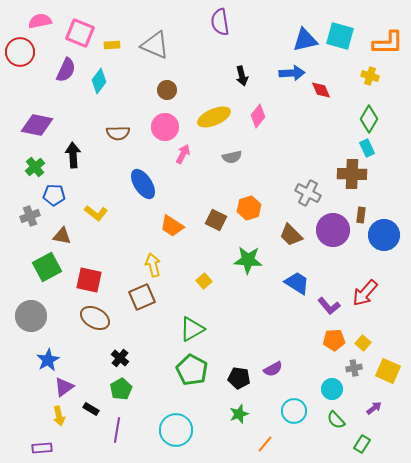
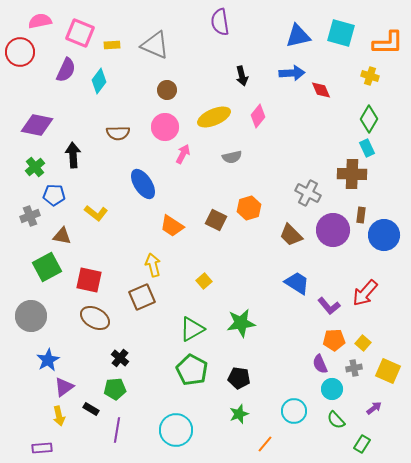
cyan square at (340, 36): moved 1 px right, 3 px up
blue triangle at (305, 40): moved 7 px left, 4 px up
green star at (248, 260): moved 7 px left, 63 px down; rotated 12 degrees counterclockwise
purple semicircle at (273, 369): moved 47 px right, 5 px up; rotated 96 degrees clockwise
green pentagon at (121, 389): moved 6 px left; rotated 25 degrees clockwise
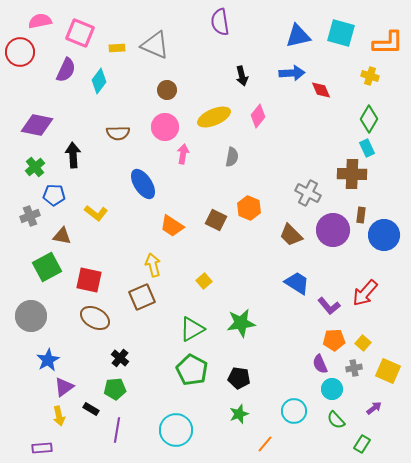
yellow rectangle at (112, 45): moved 5 px right, 3 px down
pink arrow at (183, 154): rotated 18 degrees counterclockwise
gray semicircle at (232, 157): rotated 66 degrees counterclockwise
orange hexagon at (249, 208): rotated 20 degrees counterclockwise
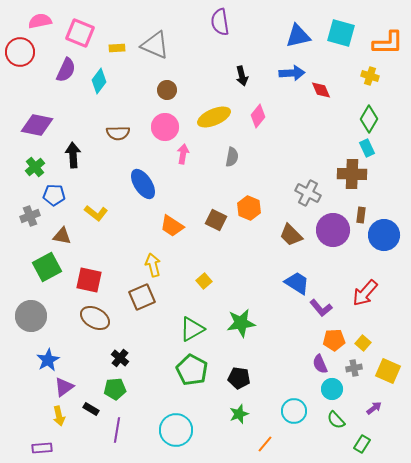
purple L-shape at (329, 306): moved 8 px left, 2 px down
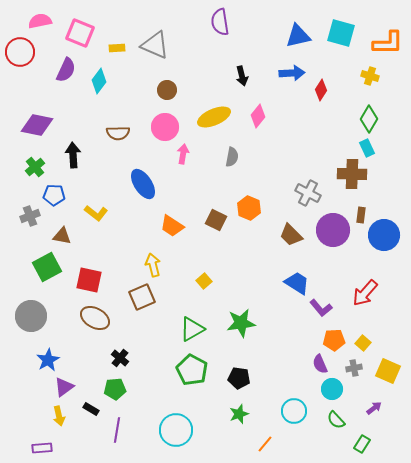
red diamond at (321, 90): rotated 55 degrees clockwise
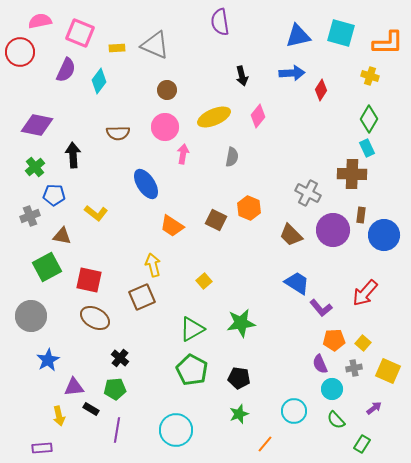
blue ellipse at (143, 184): moved 3 px right
purple triangle at (64, 387): moved 10 px right; rotated 30 degrees clockwise
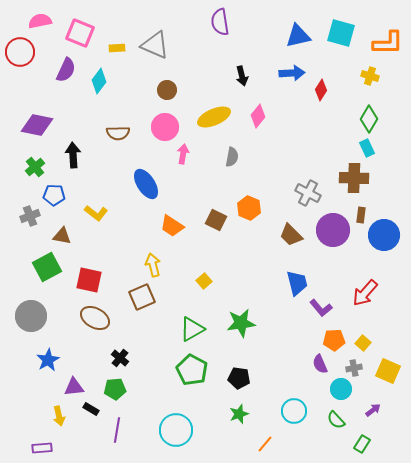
brown cross at (352, 174): moved 2 px right, 4 px down
blue trapezoid at (297, 283): rotated 44 degrees clockwise
cyan circle at (332, 389): moved 9 px right
purple arrow at (374, 408): moved 1 px left, 2 px down
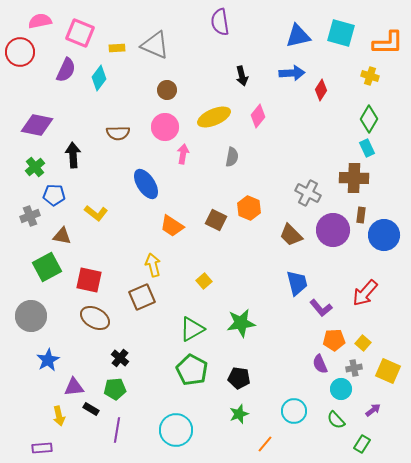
cyan diamond at (99, 81): moved 3 px up
